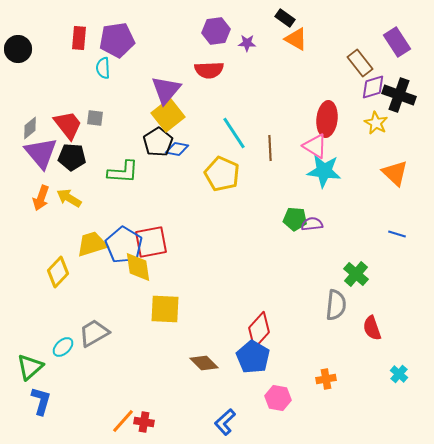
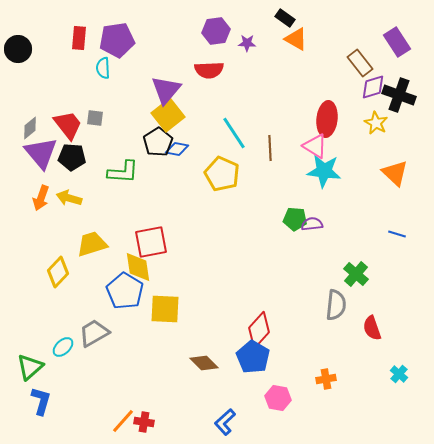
yellow arrow at (69, 198): rotated 15 degrees counterclockwise
blue pentagon at (124, 245): moved 1 px right, 46 px down
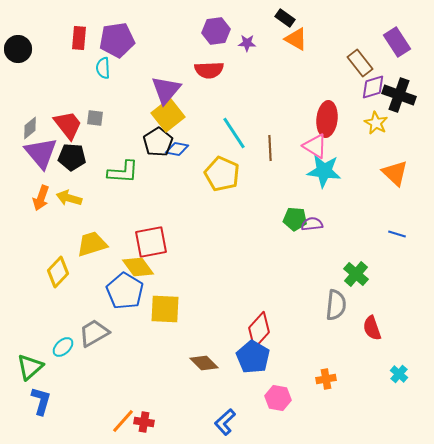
yellow diamond at (138, 267): rotated 28 degrees counterclockwise
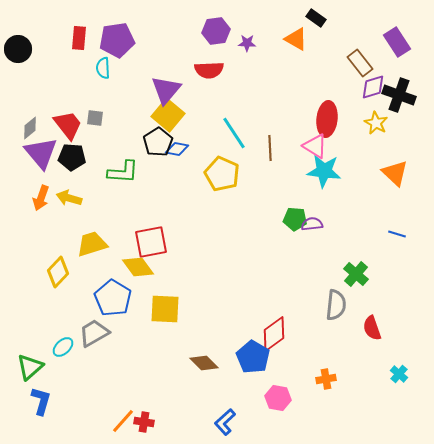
black rectangle at (285, 18): moved 31 px right
yellow square at (168, 115): rotated 12 degrees counterclockwise
blue pentagon at (125, 291): moved 12 px left, 7 px down
red diamond at (259, 330): moved 15 px right, 4 px down; rotated 12 degrees clockwise
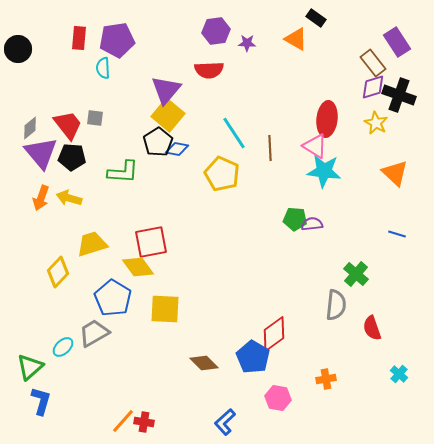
brown rectangle at (360, 63): moved 13 px right
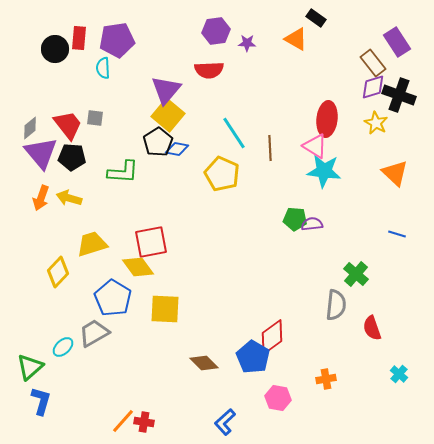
black circle at (18, 49): moved 37 px right
red diamond at (274, 334): moved 2 px left, 3 px down
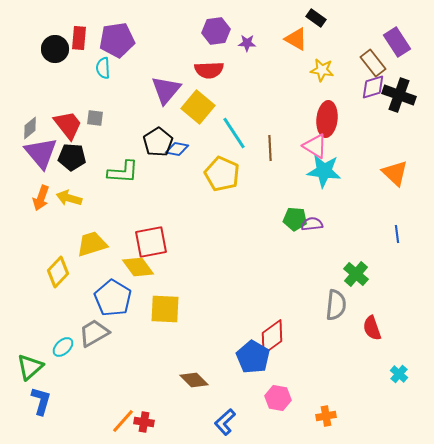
yellow square at (168, 115): moved 30 px right, 8 px up
yellow star at (376, 123): moved 54 px left, 53 px up; rotated 20 degrees counterclockwise
blue line at (397, 234): rotated 66 degrees clockwise
brown diamond at (204, 363): moved 10 px left, 17 px down
orange cross at (326, 379): moved 37 px down
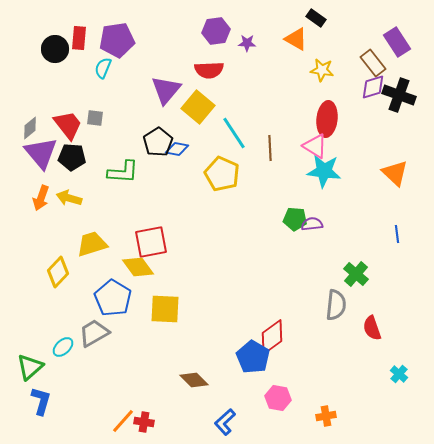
cyan semicircle at (103, 68): rotated 25 degrees clockwise
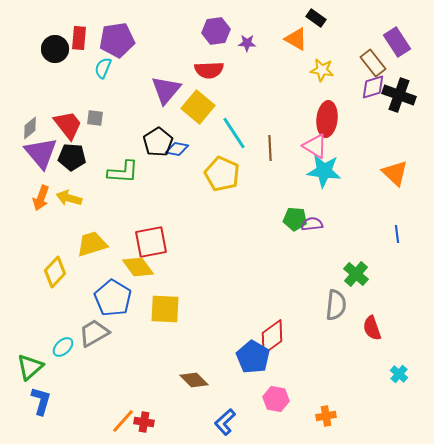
yellow diamond at (58, 272): moved 3 px left
pink hexagon at (278, 398): moved 2 px left, 1 px down
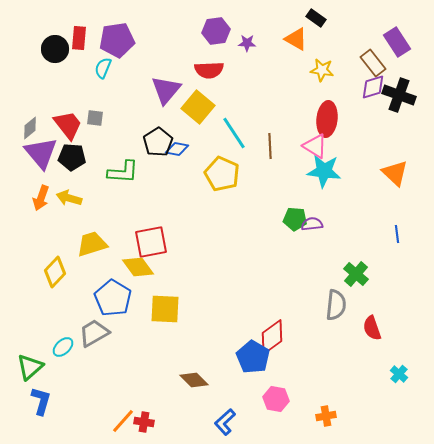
brown line at (270, 148): moved 2 px up
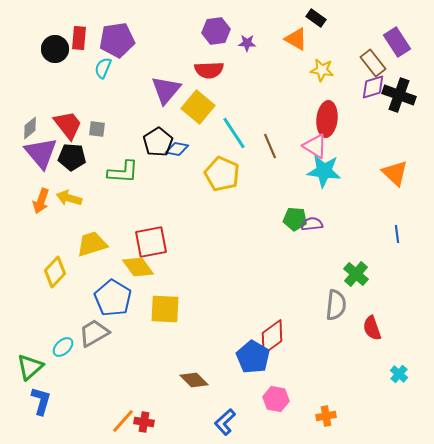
gray square at (95, 118): moved 2 px right, 11 px down
brown line at (270, 146): rotated 20 degrees counterclockwise
orange arrow at (41, 198): moved 3 px down
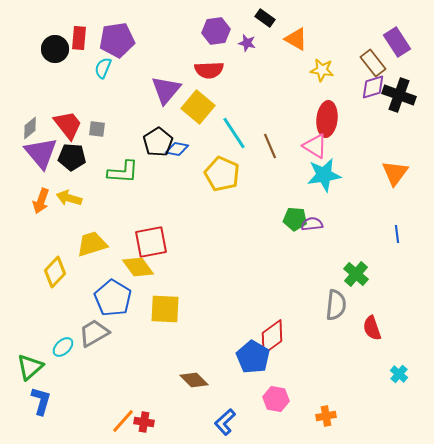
black rectangle at (316, 18): moved 51 px left
purple star at (247, 43): rotated 12 degrees clockwise
cyan star at (324, 171): moved 4 px down; rotated 16 degrees counterclockwise
orange triangle at (395, 173): rotated 24 degrees clockwise
